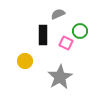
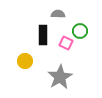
gray semicircle: rotated 24 degrees clockwise
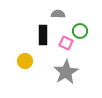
gray star: moved 6 px right, 5 px up
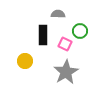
pink square: moved 1 px left, 1 px down
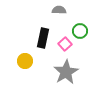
gray semicircle: moved 1 px right, 4 px up
black rectangle: moved 3 px down; rotated 12 degrees clockwise
pink square: rotated 24 degrees clockwise
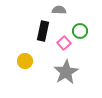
black rectangle: moved 7 px up
pink square: moved 1 px left, 1 px up
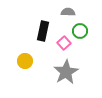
gray semicircle: moved 9 px right, 2 px down
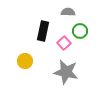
gray star: rotated 30 degrees counterclockwise
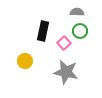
gray semicircle: moved 9 px right
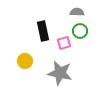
black rectangle: rotated 24 degrees counterclockwise
pink square: rotated 24 degrees clockwise
gray star: moved 6 px left, 1 px down
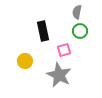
gray semicircle: rotated 80 degrees counterclockwise
pink square: moved 7 px down
gray star: moved 1 px left, 2 px down; rotated 15 degrees clockwise
